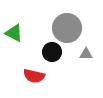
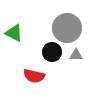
gray triangle: moved 10 px left, 1 px down
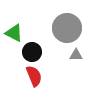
black circle: moved 20 px left
red semicircle: rotated 125 degrees counterclockwise
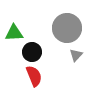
green triangle: rotated 30 degrees counterclockwise
gray triangle: rotated 48 degrees counterclockwise
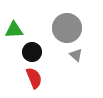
green triangle: moved 3 px up
gray triangle: rotated 32 degrees counterclockwise
red semicircle: moved 2 px down
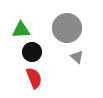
green triangle: moved 7 px right
gray triangle: moved 1 px right, 2 px down
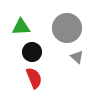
green triangle: moved 3 px up
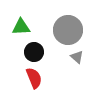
gray circle: moved 1 px right, 2 px down
black circle: moved 2 px right
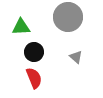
gray circle: moved 13 px up
gray triangle: moved 1 px left
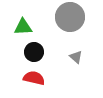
gray circle: moved 2 px right
green triangle: moved 2 px right
red semicircle: rotated 55 degrees counterclockwise
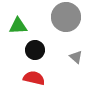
gray circle: moved 4 px left
green triangle: moved 5 px left, 1 px up
black circle: moved 1 px right, 2 px up
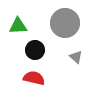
gray circle: moved 1 px left, 6 px down
